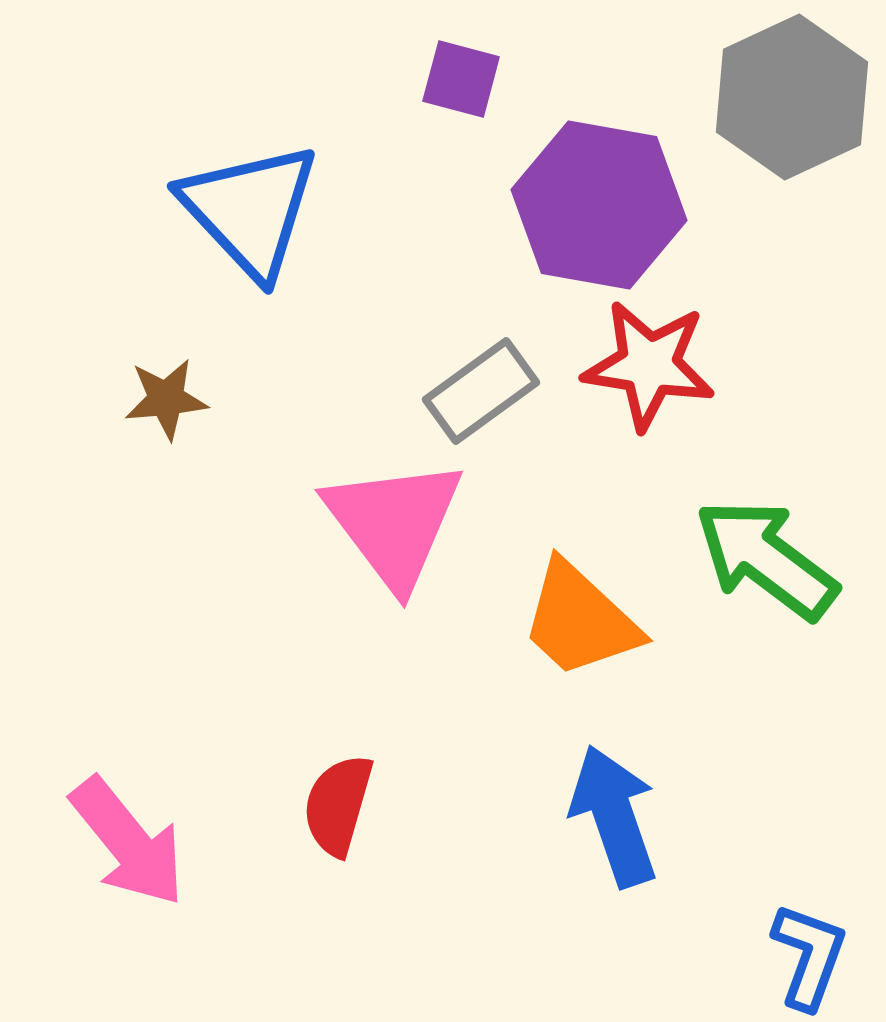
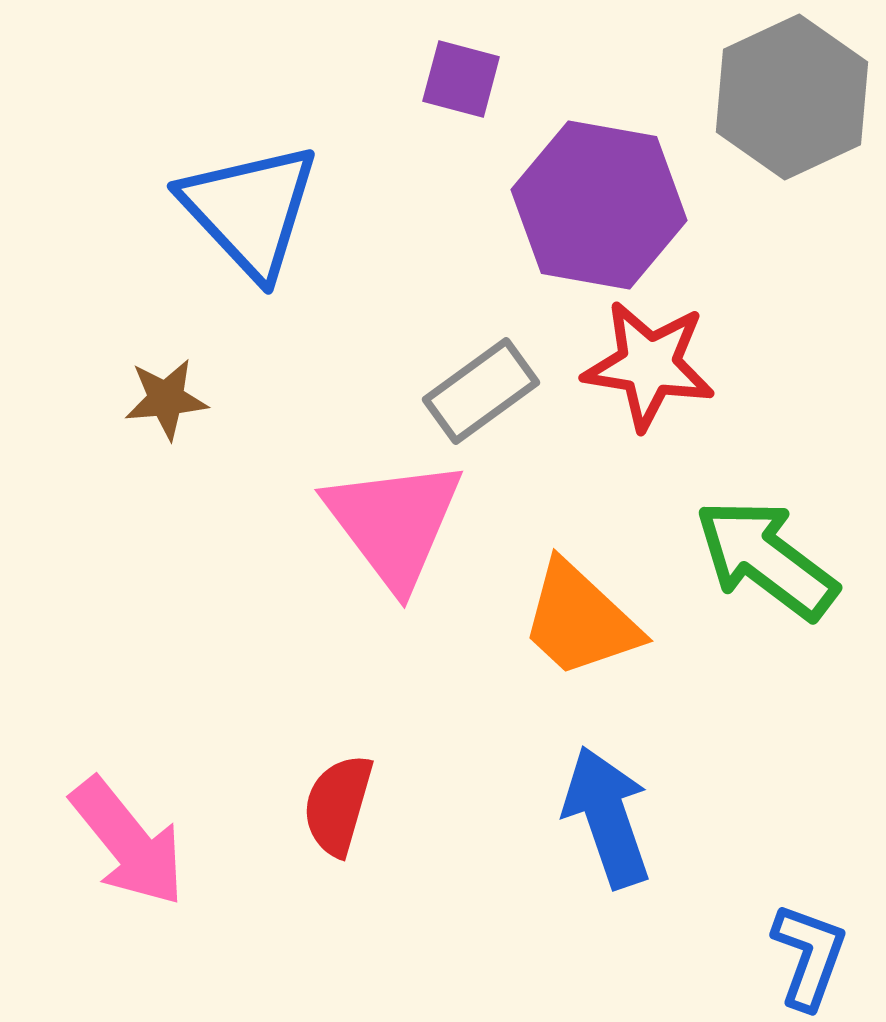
blue arrow: moved 7 px left, 1 px down
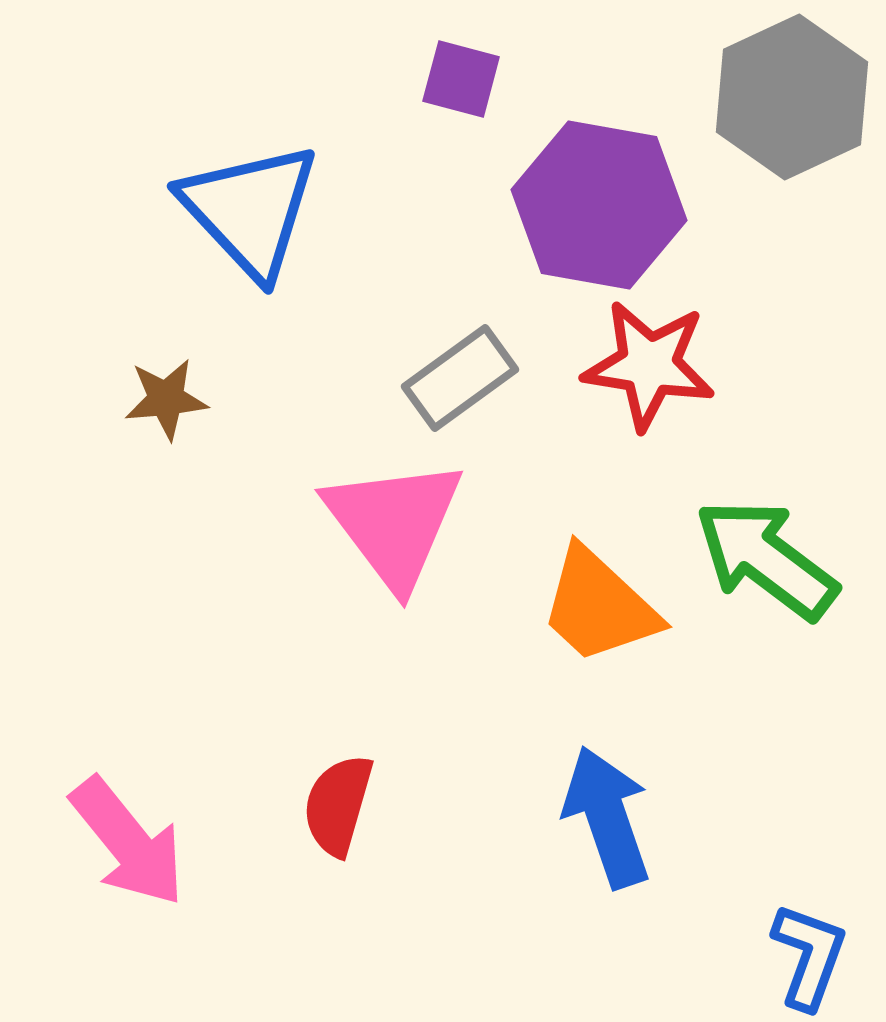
gray rectangle: moved 21 px left, 13 px up
orange trapezoid: moved 19 px right, 14 px up
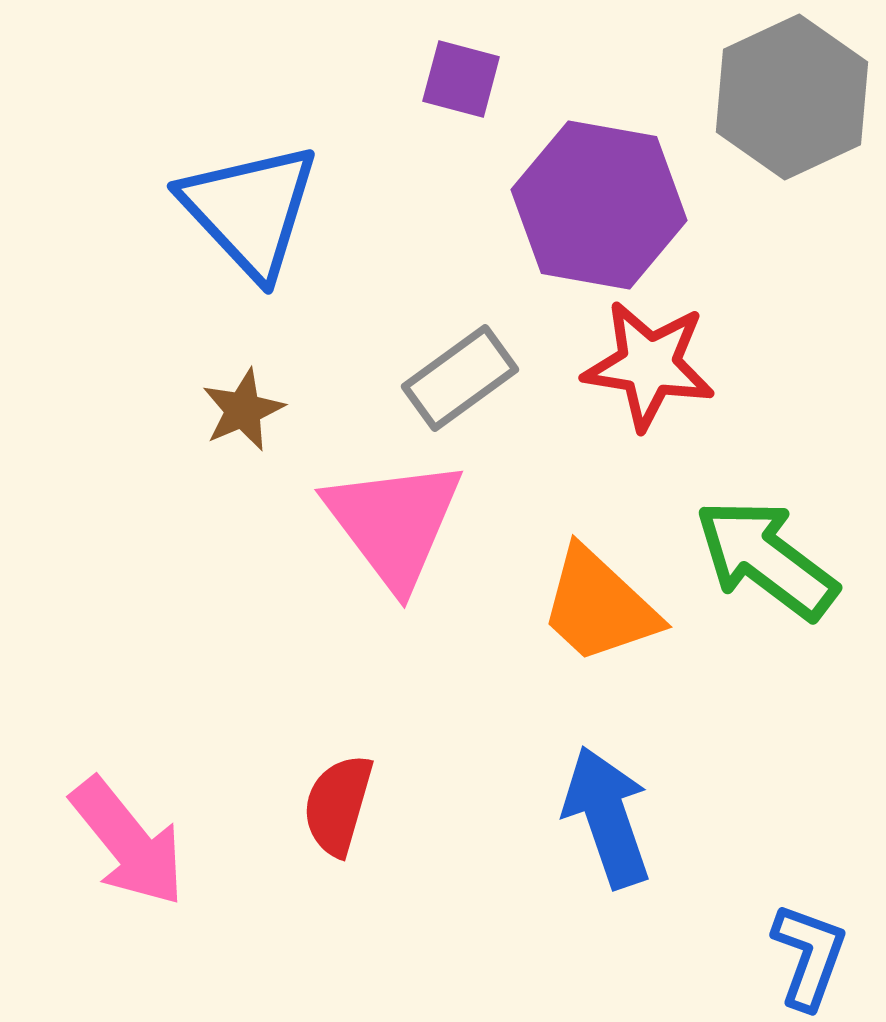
brown star: moved 77 px right, 11 px down; rotated 18 degrees counterclockwise
